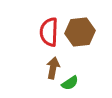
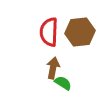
green semicircle: moved 7 px left; rotated 114 degrees counterclockwise
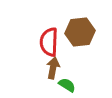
red semicircle: moved 10 px down
green semicircle: moved 4 px right, 2 px down
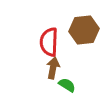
brown hexagon: moved 4 px right, 2 px up
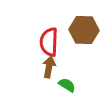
brown hexagon: rotated 8 degrees clockwise
brown arrow: moved 4 px left, 1 px up
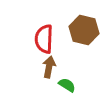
brown hexagon: rotated 12 degrees clockwise
red semicircle: moved 5 px left, 3 px up
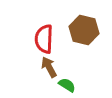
brown arrow: rotated 40 degrees counterclockwise
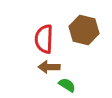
brown arrow: rotated 60 degrees counterclockwise
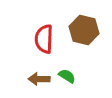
brown arrow: moved 10 px left, 12 px down
green semicircle: moved 9 px up
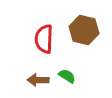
brown arrow: moved 1 px left, 1 px down
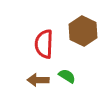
brown hexagon: moved 1 px left, 1 px down; rotated 12 degrees clockwise
red semicircle: moved 5 px down
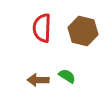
brown hexagon: rotated 12 degrees counterclockwise
red semicircle: moved 2 px left, 16 px up
